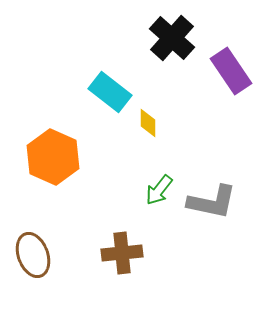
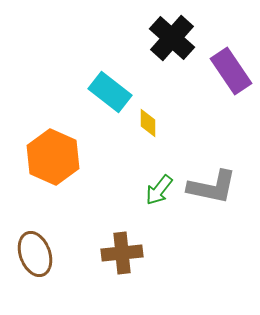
gray L-shape: moved 15 px up
brown ellipse: moved 2 px right, 1 px up
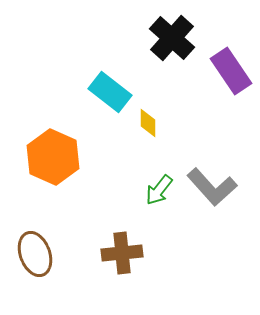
gray L-shape: rotated 36 degrees clockwise
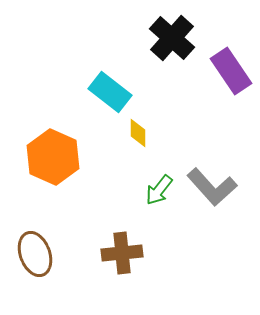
yellow diamond: moved 10 px left, 10 px down
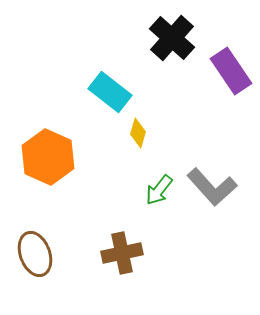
yellow diamond: rotated 16 degrees clockwise
orange hexagon: moved 5 px left
brown cross: rotated 6 degrees counterclockwise
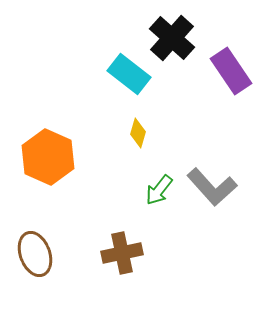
cyan rectangle: moved 19 px right, 18 px up
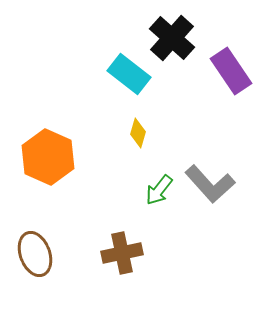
gray L-shape: moved 2 px left, 3 px up
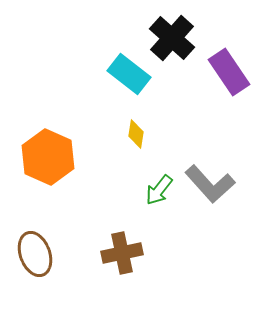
purple rectangle: moved 2 px left, 1 px down
yellow diamond: moved 2 px left, 1 px down; rotated 8 degrees counterclockwise
